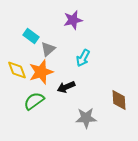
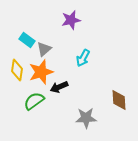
purple star: moved 2 px left
cyan rectangle: moved 4 px left, 4 px down
gray triangle: moved 4 px left
yellow diamond: rotated 30 degrees clockwise
black arrow: moved 7 px left
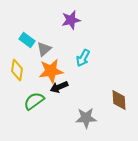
orange star: moved 10 px right, 1 px up; rotated 10 degrees clockwise
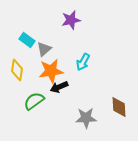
cyan arrow: moved 4 px down
brown diamond: moved 7 px down
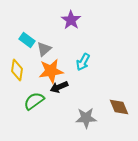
purple star: rotated 24 degrees counterclockwise
brown diamond: rotated 20 degrees counterclockwise
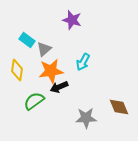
purple star: moved 1 px right; rotated 18 degrees counterclockwise
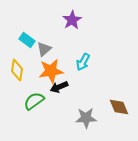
purple star: rotated 24 degrees clockwise
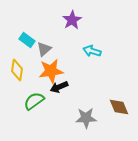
cyan arrow: moved 9 px right, 11 px up; rotated 78 degrees clockwise
